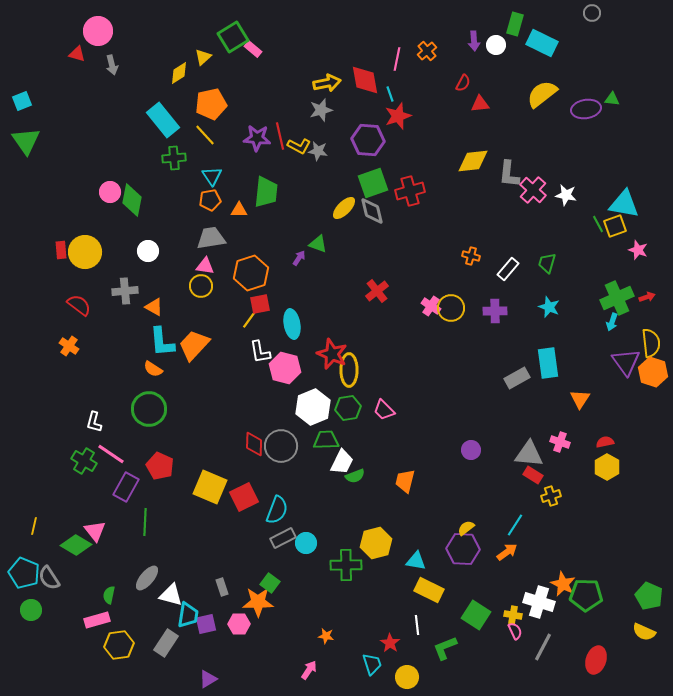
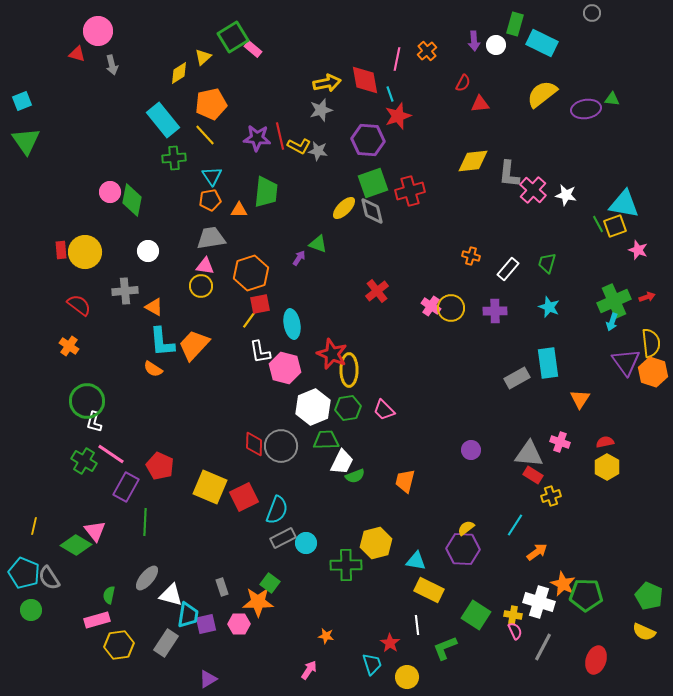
green cross at (617, 298): moved 3 px left, 3 px down
green circle at (149, 409): moved 62 px left, 8 px up
orange arrow at (507, 552): moved 30 px right
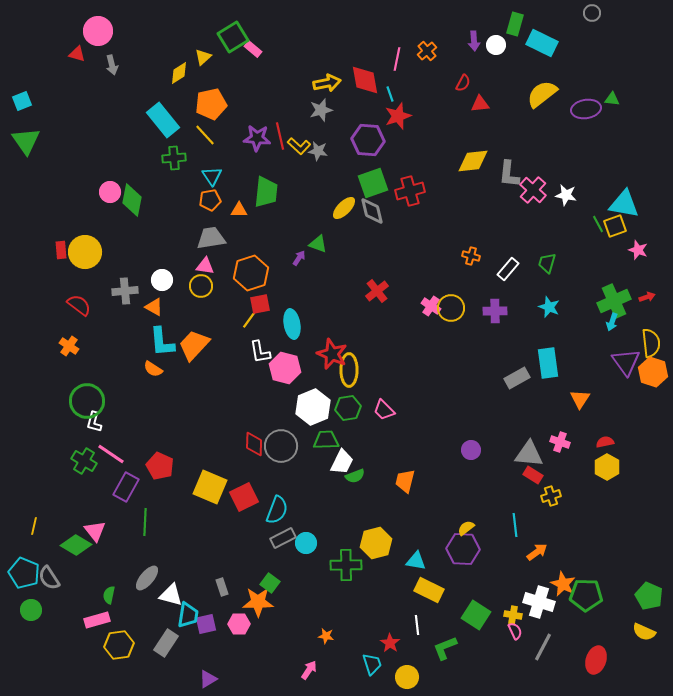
yellow L-shape at (299, 146): rotated 15 degrees clockwise
white circle at (148, 251): moved 14 px right, 29 px down
cyan line at (515, 525): rotated 40 degrees counterclockwise
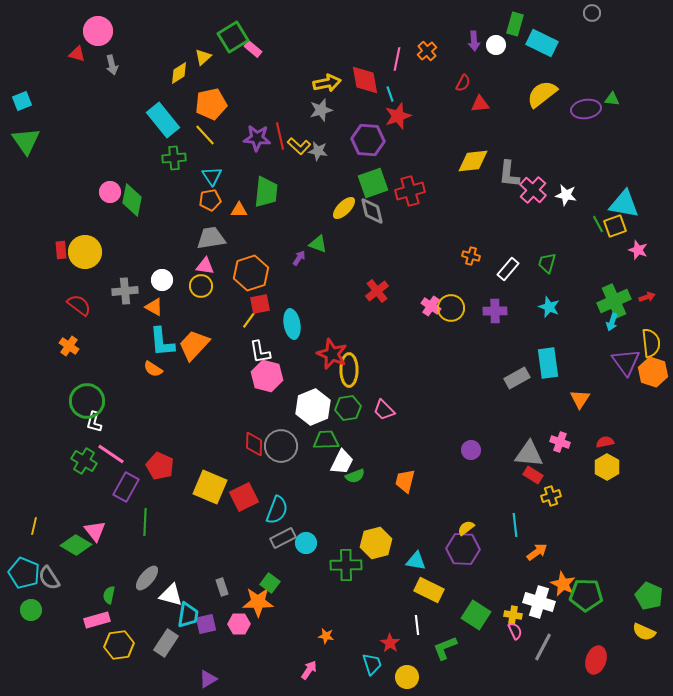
pink hexagon at (285, 368): moved 18 px left, 8 px down
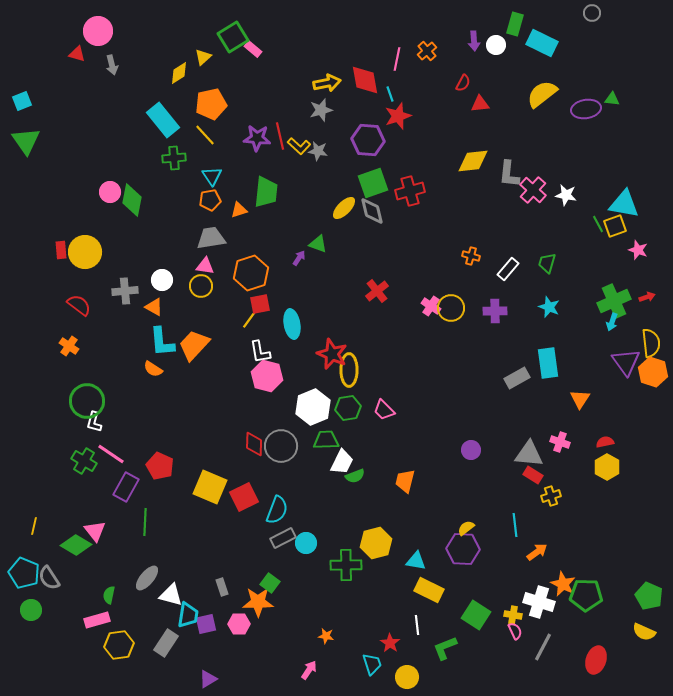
orange triangle at (239, 210): rotated 18 degrees counterclockwise
